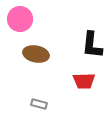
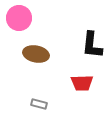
pink circle: moved 1 px left, 1 px up
red trapezoid: moved 2 px left, 2 px down
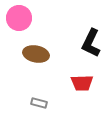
black L-shape: moved 1 px left, 2 px up; rotated 20 degrees clockwise
gray rectangle: moved 1 px up
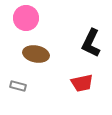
pink circle: moved 7 px right
red trapezoid: rotated 10 degrees counterclockwise
gray rectangle: moved 21 px left, 17 px up
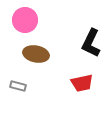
pink circle: moved 1 px left, 2 px down
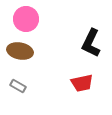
pink circle: moved 1 px right, 1 px up
brown ellipse: moved 16 px left, 3 px up
gray rectangle: rotated 14 degrees clockwise
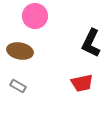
pink circle: moved 9 px right, 3 px up
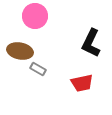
gray rectangle: moved 20 px right, 17 px up
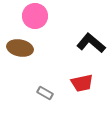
black L-shape: rotated 104 degrees clockwise
brown ellipse: moved 3 px up
gray rectangle: moved 7 px right, 24 px down
